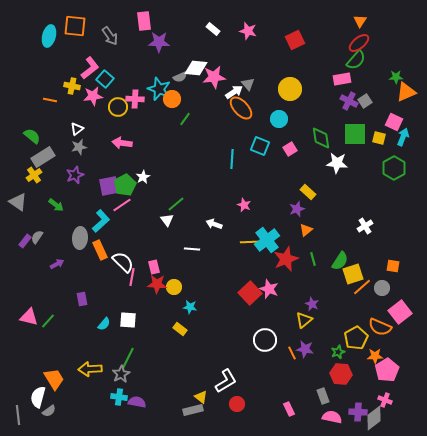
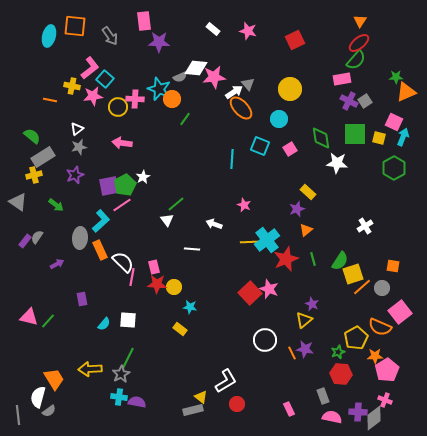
yellow cross at (34, 175): rotated 21 degrees clockwise
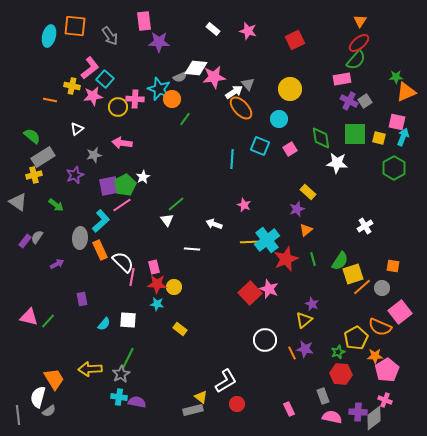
pink square at (394, 122): moved 3 px right; rotated 12 degrees counterclockwise
gray star at (79, 147): moved 15 px right, 8 px down
cyan star at (190, 307): moved 33 px left, 3 px up
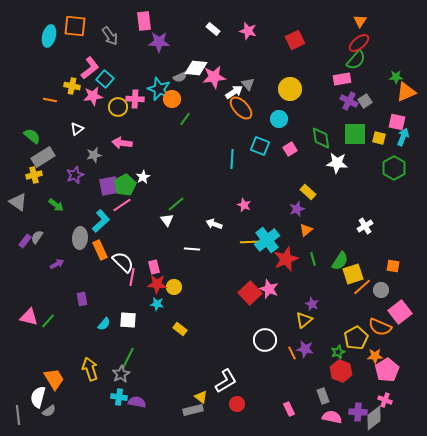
gray circle at (382, 288): moved 1 px left, 2 px down
yellow arrow at (90, 369): rotated 75 degrees clockwise
red hexagon at (341, 374): moved 3 px up; rotated 15 degrees clockwise
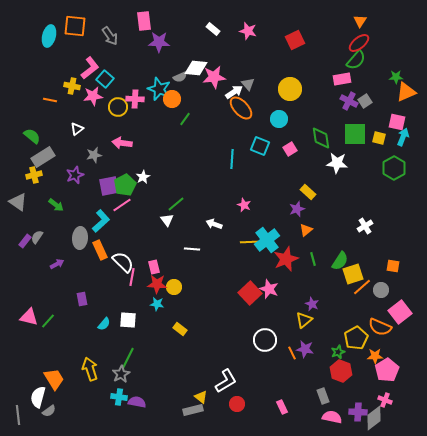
pink rectangle at (289, 409): moved 7 px left, 2 px up
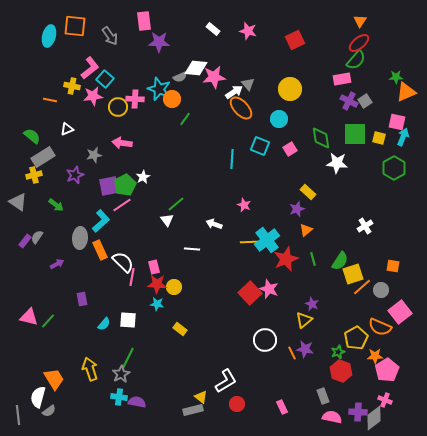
white triangle at (77, 129): moved 10 px left; rotated 16 degrees clockwise
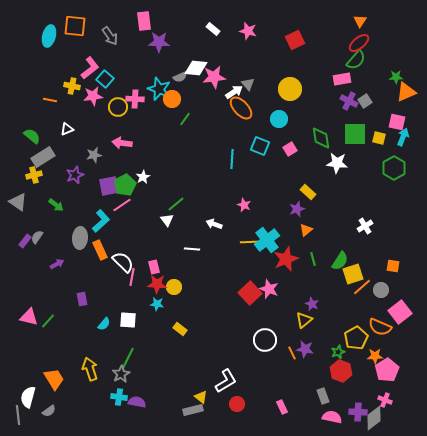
white semicircle at (38, 397): moved 10 px left
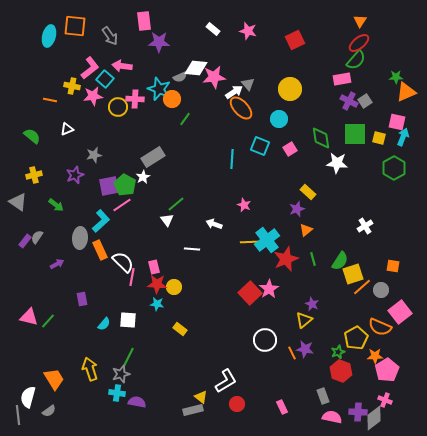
pink arrow at (122, 143): moved 77 px up
gray rectangle at (43, 157): moved 110 px right
green pentagon at (125, 185): rotated 15 degrees counterclockwise
pink star at (269, 289): rotated 18 degrees clockwise
gray star at (121, 374): rotated 12 degrees clockwise
cyan cross at (119, 397): moved 2 px left, 4 px up
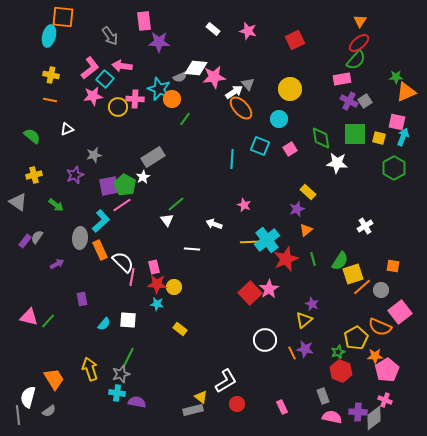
orange square at (75, 26): moved 12 px left, 9 px up
yellow cross at (72, 86): moved 21 px left, 11 px up
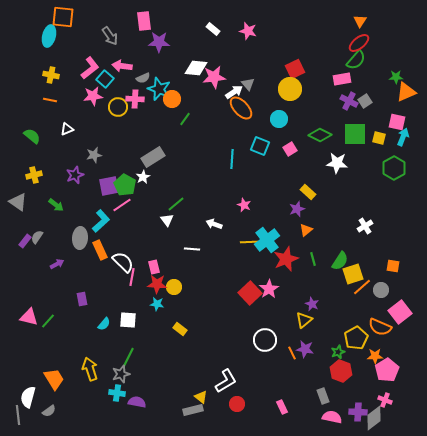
red square at (295, 40): moved 29 px down
gray semicircle at (180, 77): moved 37 px left, 1 px down
green diamond at (321, 138): moved 1 px left, 3 px up; rotated 55 degrees counterclockwise
